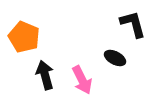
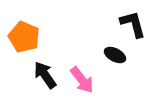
black ellipse: moved 3 px up
black arrow: rotated 20 degrees counterclockwise
pink arrow: rotated 12 degrees counterclockwise
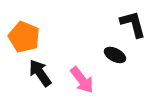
black arrow: moved 5 px left, 2 px up
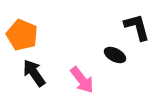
black L-shape: moved 4 px right, 3 px down
orange pentagon: moved 2 px left, 2 px up
black arrow: moved 6 px left
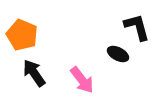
black ellipse: moved 3 px right, 1 px up
